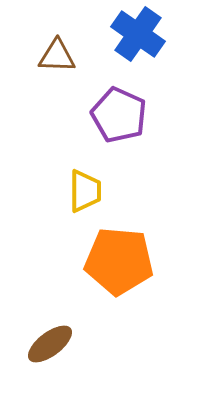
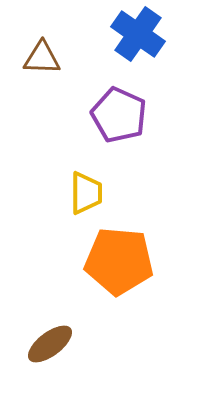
brown triangle: moved 15 px left, 2 px down
yellow trapezoid: moved 1 px right, 2 px down
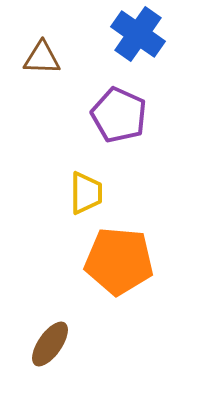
brown ellipse: rotated 18 degrees counterclockwise
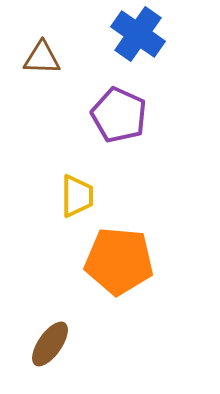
yellow trapezoid: moved 9 px left, 3 px down
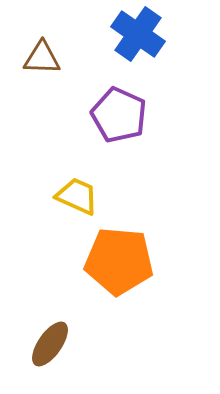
yellow trapezoid: rotated 66 degrees counterclockwise
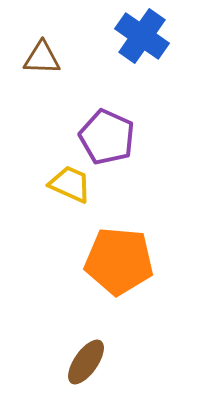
blue cross: moved 4 px right, 2 px down
purple pentagon: moved 12 px left, 22 px down
yellow trapezoid: moved 7 px left, 12 px up
brown ellipse: moved 36 px right, 18 px down
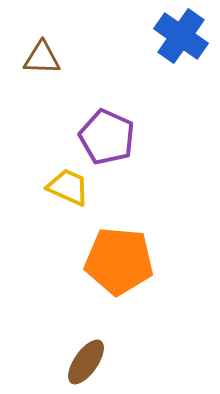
blue cross: moved 39 px right
yellow trapezoid: moved 2 px left, 3 px down
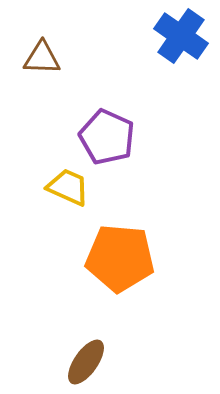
orange pentagon: moved 1 px right, 3 px up
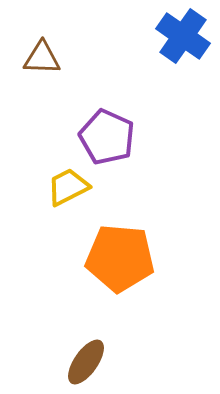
blue cross: moved 2 px right
yellow trapezoid: rotated 51 degrees counterclockwise
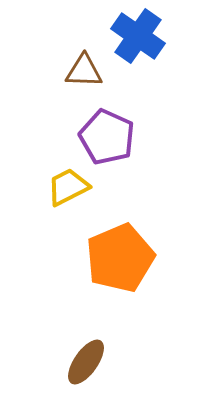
blue cross: moved 45 px left
brown triangle: moved 42 px right, 13 px down
orange pentagon: rotated 28 degrees counterclockwise
